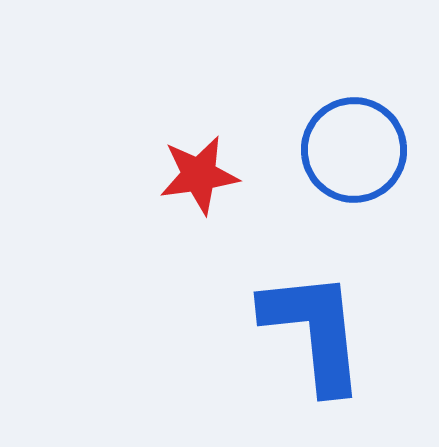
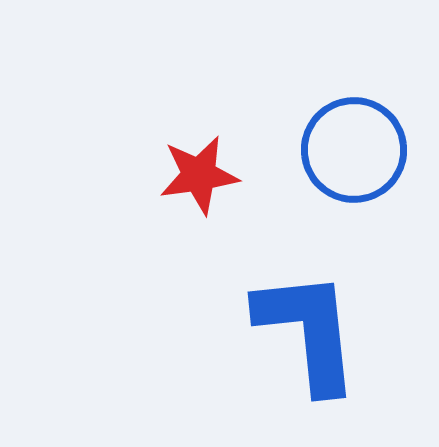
blue L-shape: moved 6 px left
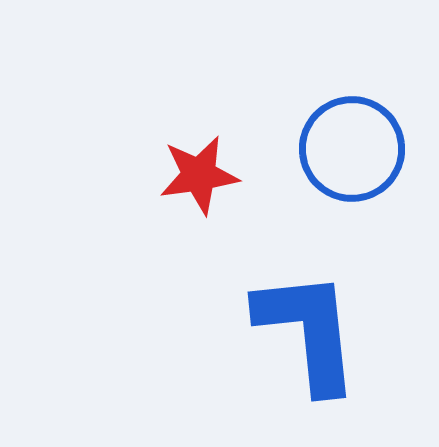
blue circle: moved 2 px left, 1 px up
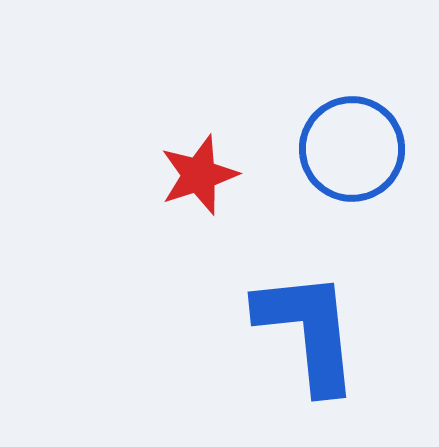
red star: rotated 10 degrees counterclockwise
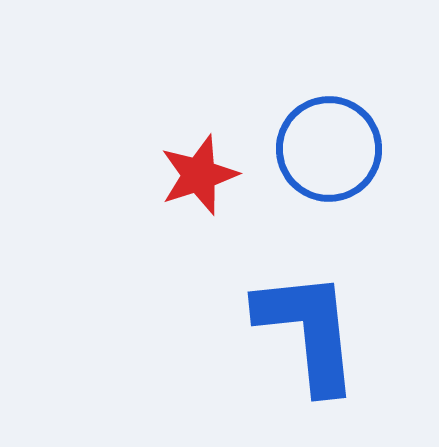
blue circle: moved 23 px left
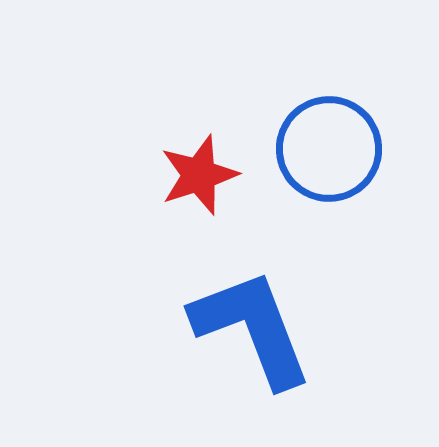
blue L-shape: moved 56 px left, 3 px up; rotated 15 degrees counterclockwise
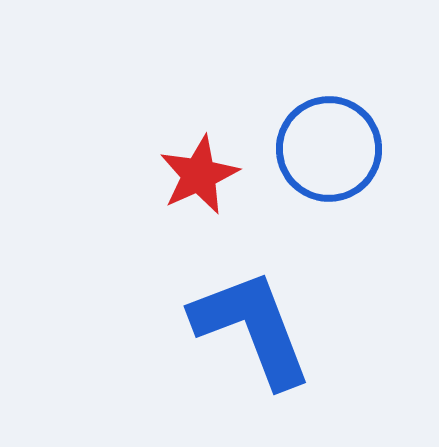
red star: rotated 6 degrees counterclockwise
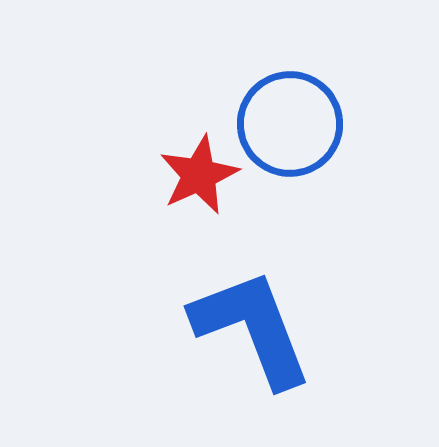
blue circle: moved 39 px left, 25 px up
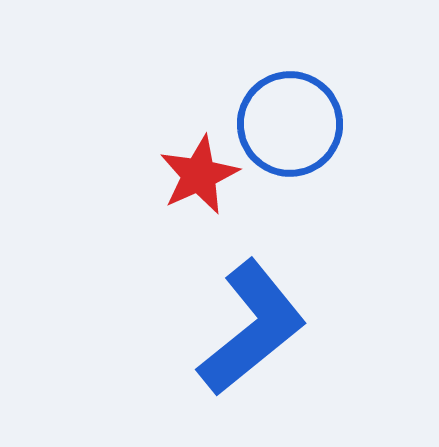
blue L-shape: rotated 72 degrees clockwise
